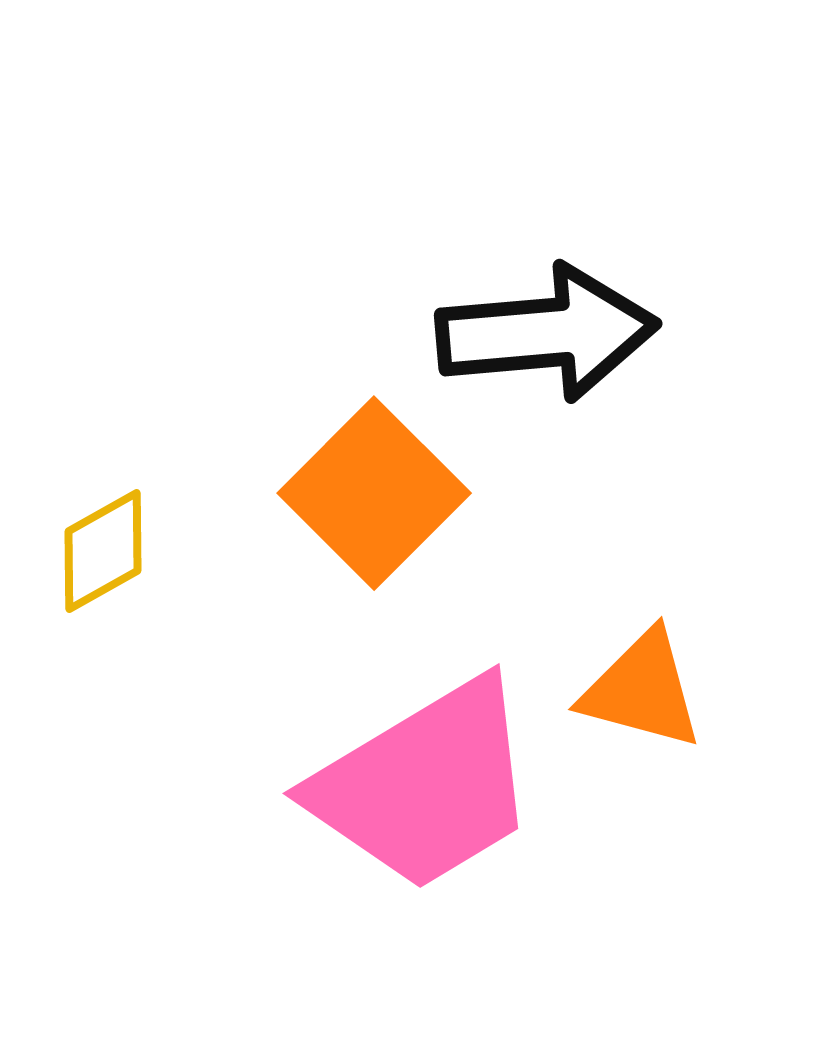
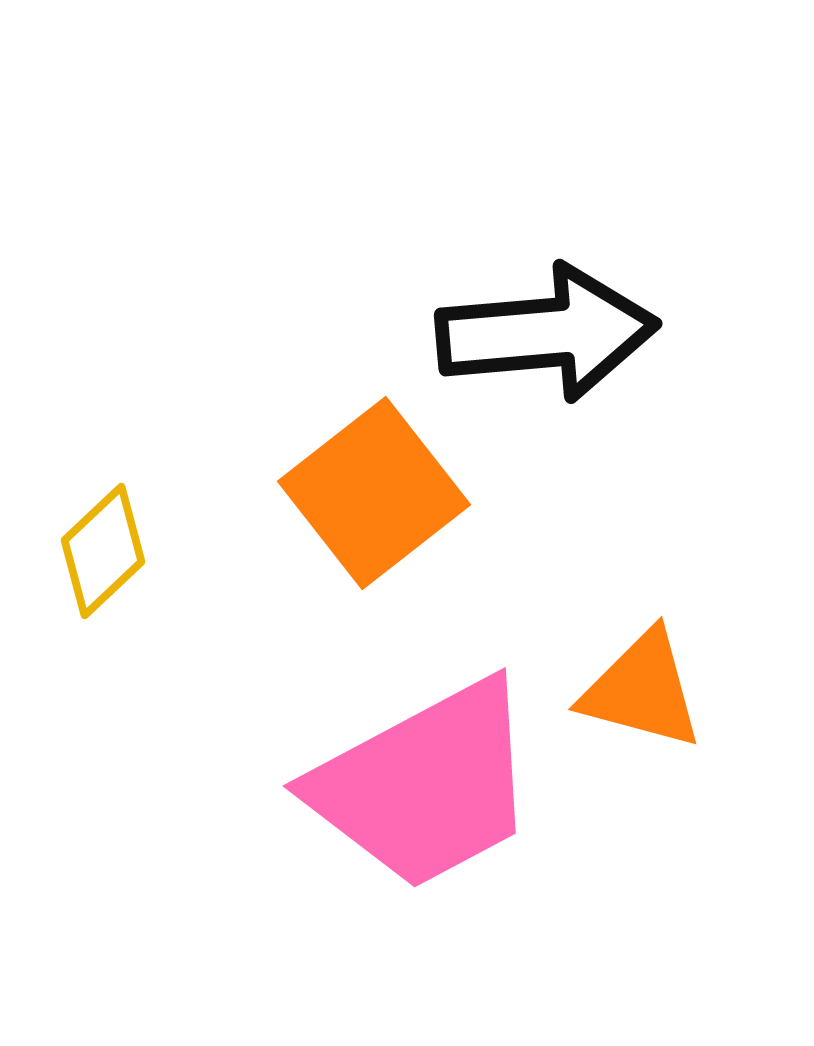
orange square: rotated 7 degrees clockwise
yellow diamond: rotated 14 degrees counterclockwise
pink trapezoid: rotated 3 degrees clockwise
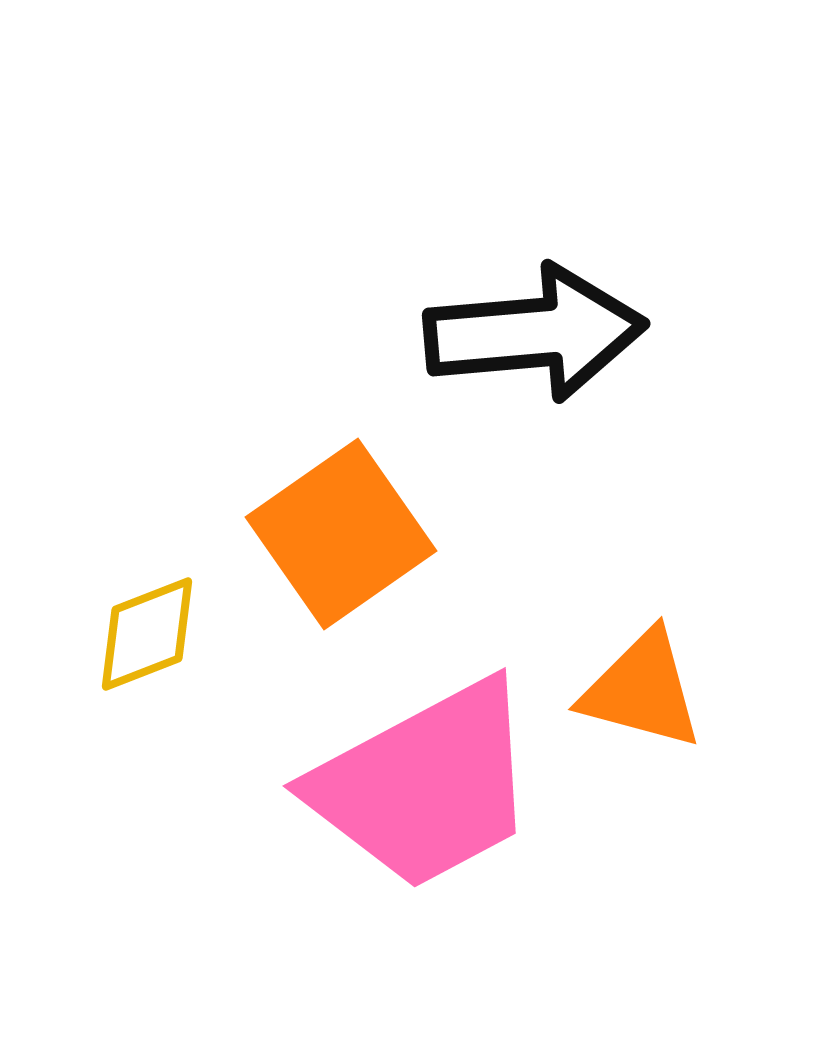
black arrow: moved 12 px left
orange square: moved 33 px left, 41 px down; rotated 3 degrees clockwise
yellow diamond: moved 44 px right, 83 px down; rotated 22 degrees clockwise
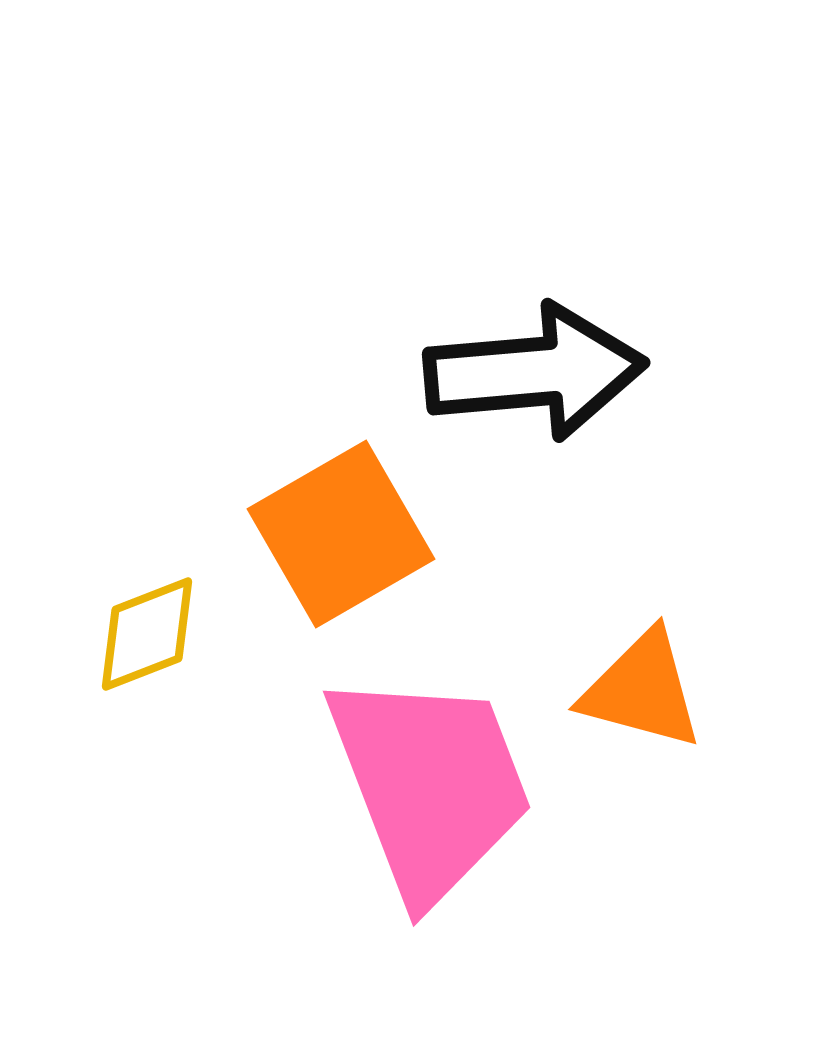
black arrow: moved 39 px down
orange square: rotated 5 degrees clockwise
pink trapezoid: moved 5 px right; rotated 83 degrees counterclockwise
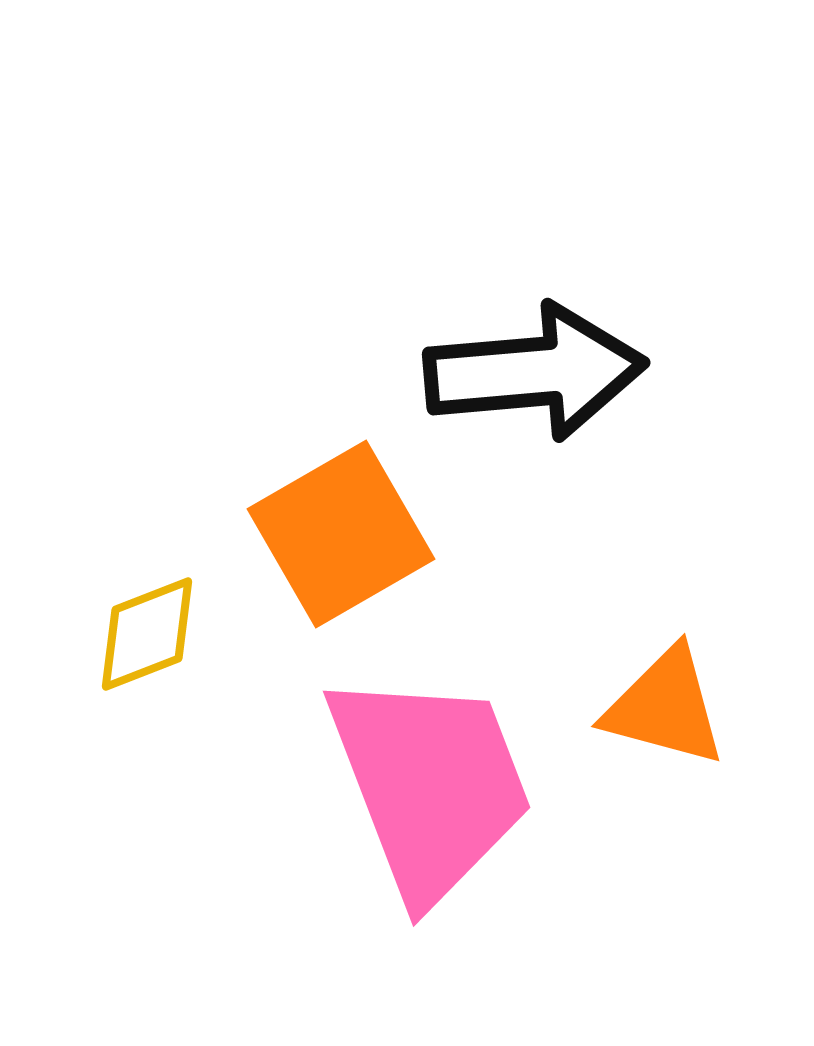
orange triangle: moved 23 px right, 17 px down
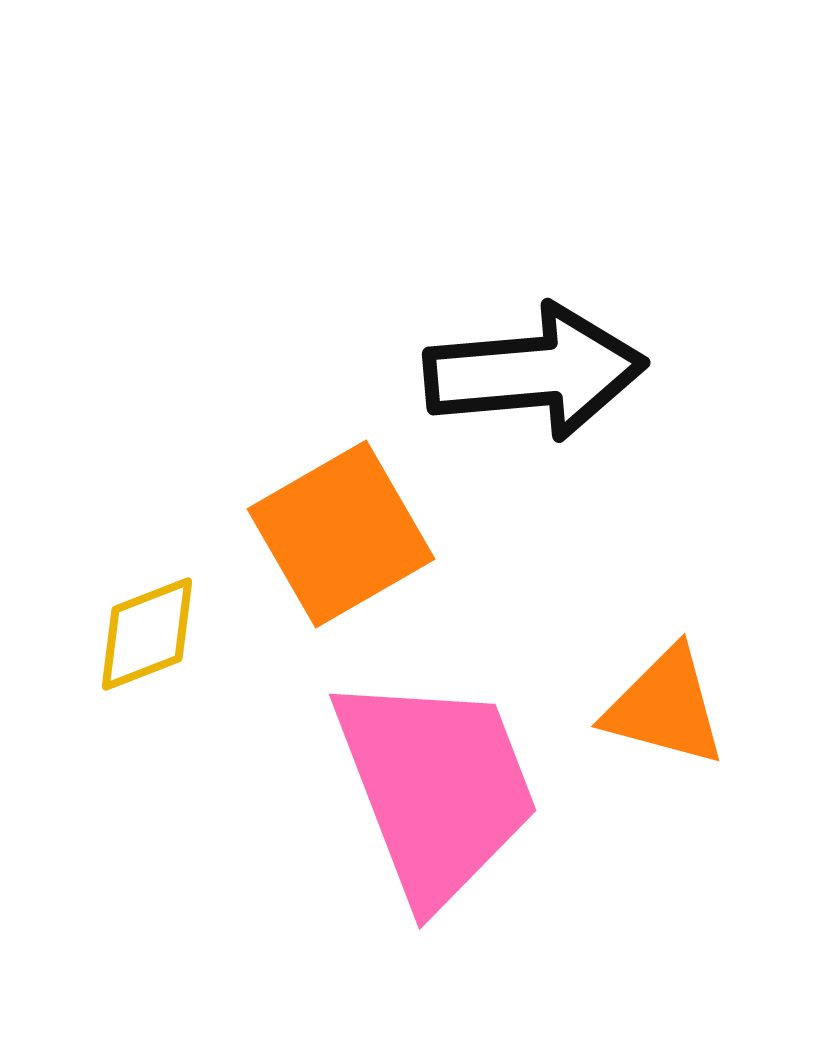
pink trapezoid: moved 6 px right, 3 px down
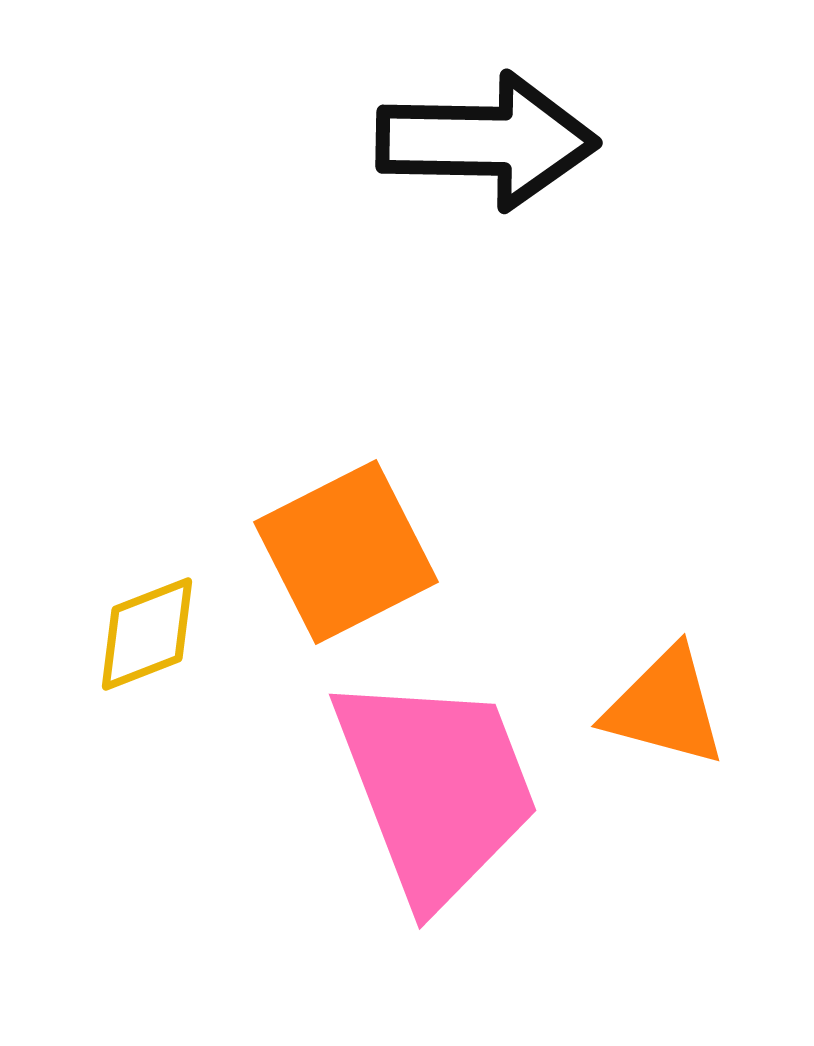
black arrow: moved 48 px left, 231 px up; rotated 6 degrees clockwise
orange square: moved 5 px right, 18 px down; rotated 3 degrees clockwise
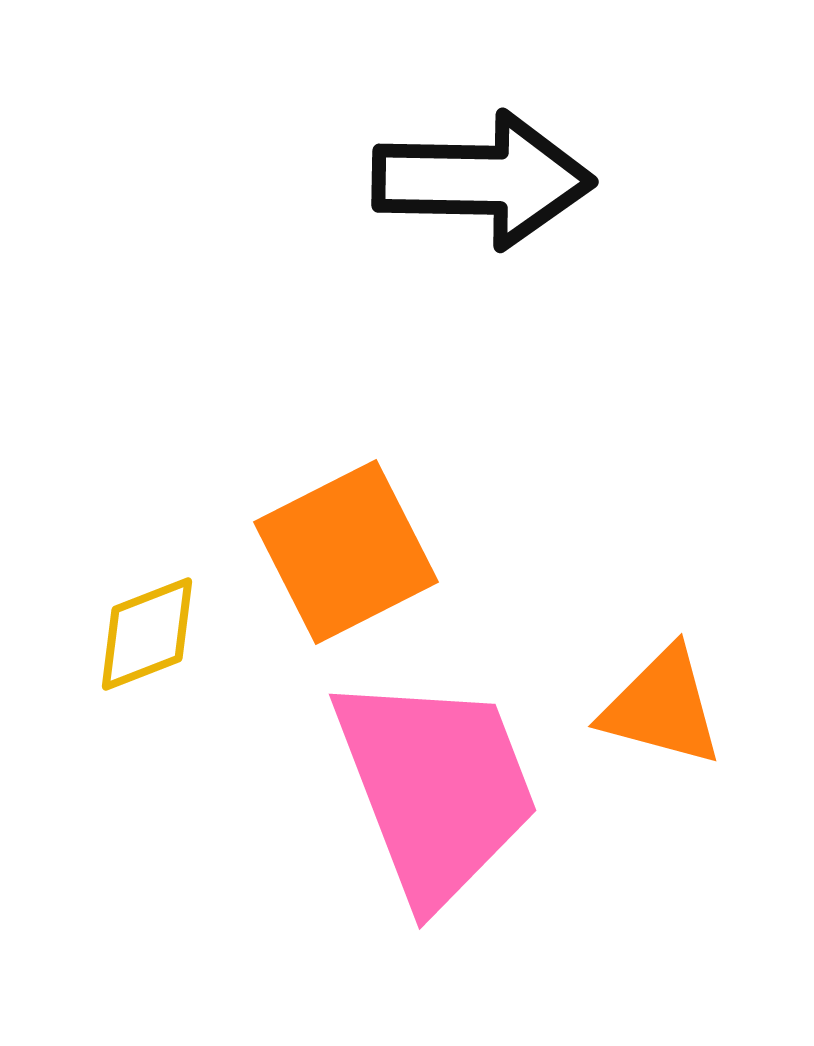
black arrow: moved 4 px left, 39 px down
orange triangle: moved 3 px left
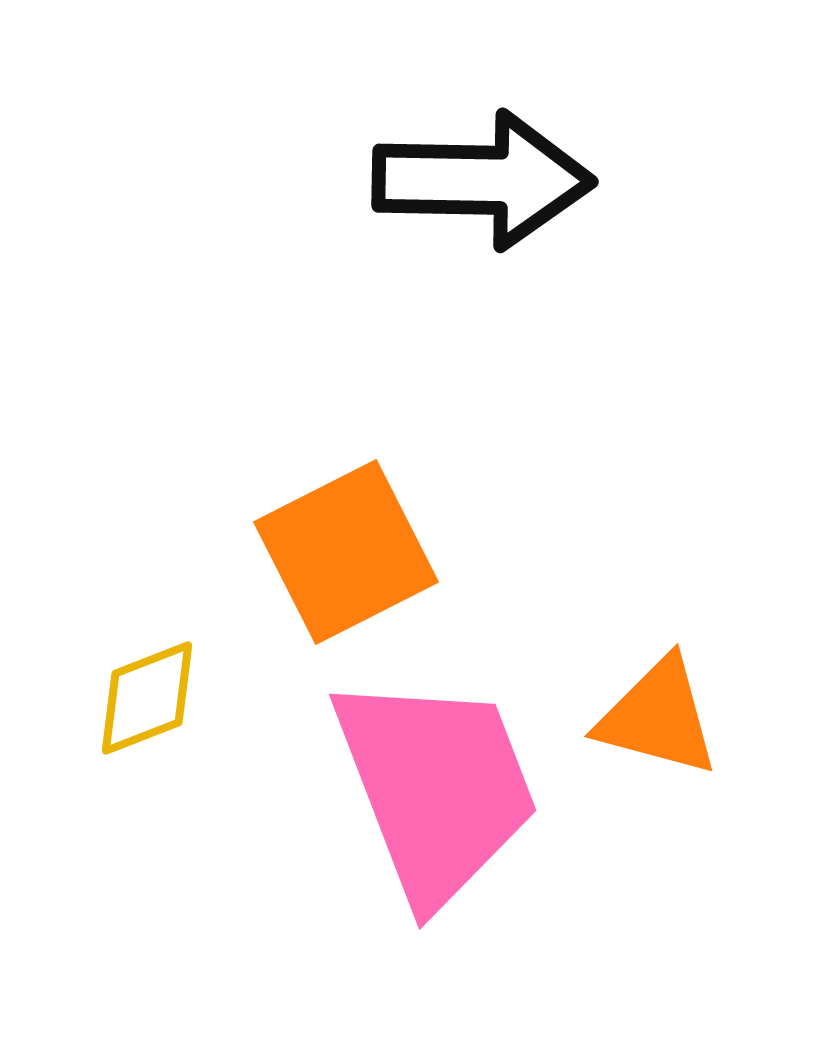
yellow diamond: moved 64 px down
orange triangle: moved 4 px left, 10 px down
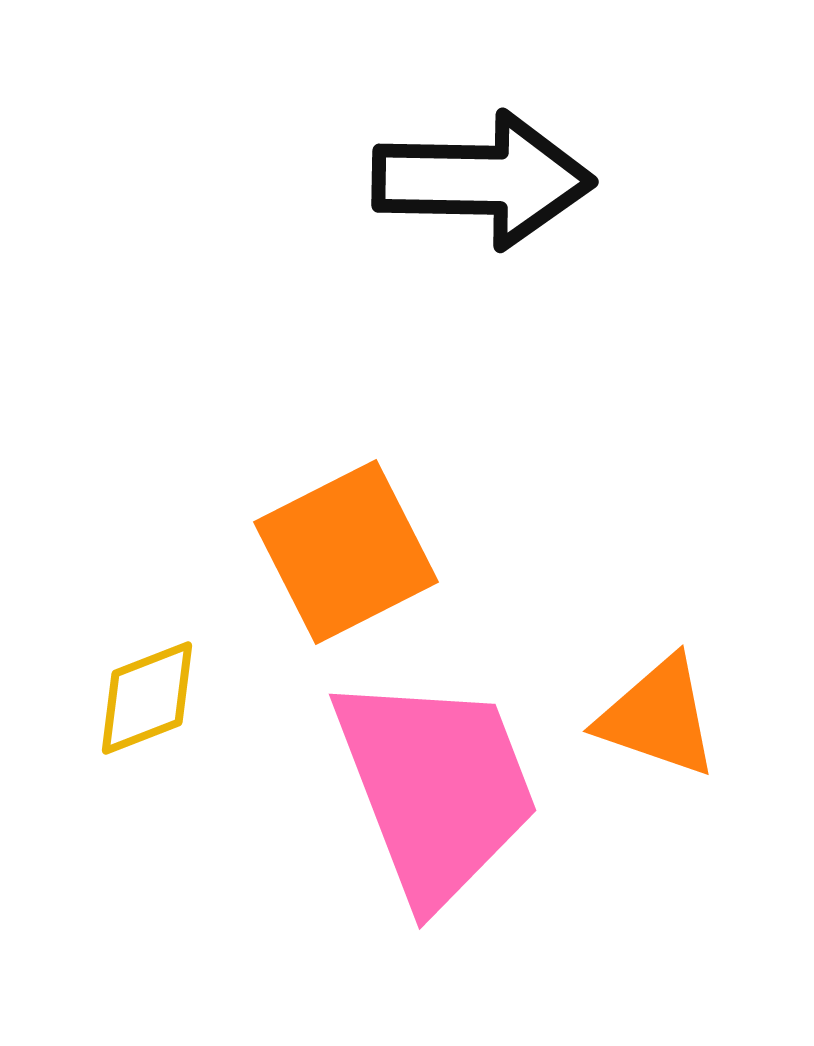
orange triangle: rotated 4 degrees clockwise
